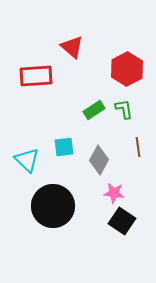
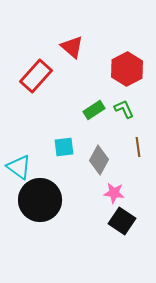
red rectangle: rotated 44 degrees counterclockwise
green L-shape: rotated 15 degrees counterclockwise
cyan triangle: moved 8 px left, 7 px down; rotated 8 degrees counterclockwise
black circle: moved 13 px left, 6 px up
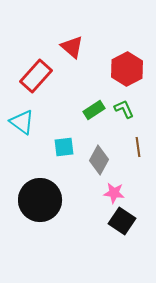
cyan triangle: moved 3 px right, 45 px up
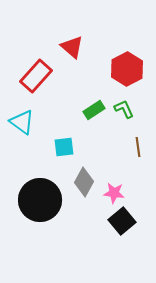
gray diamond: moved 15 px left, 22 px down
black square: rotated 16 degrees clockwise
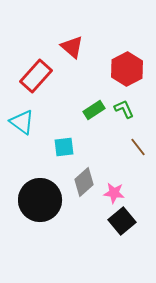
brown line: rotated 30 degrees counterclockwise
gray diamond: rotated 20 degrees clockwise
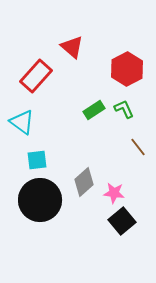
cyan square: moved 27 px left, 13 px down
